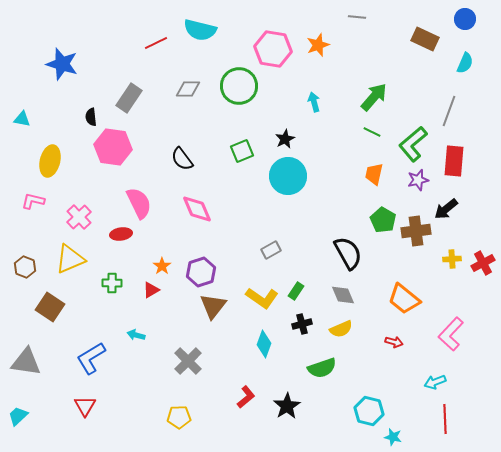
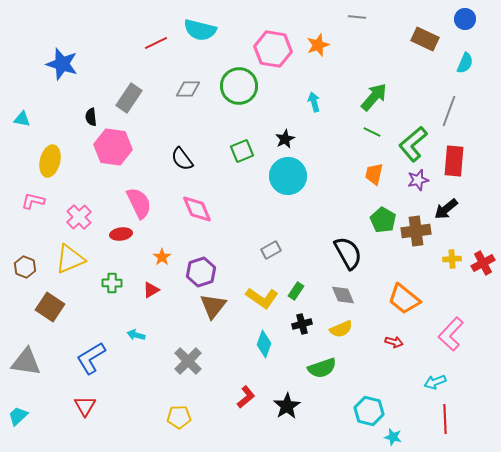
orange star at (162, 266): moved 9 px up
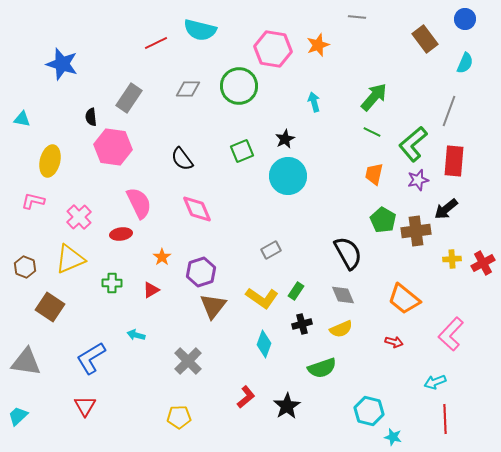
brown rectangle at (425, 39): rotated 28 degrees clockwise
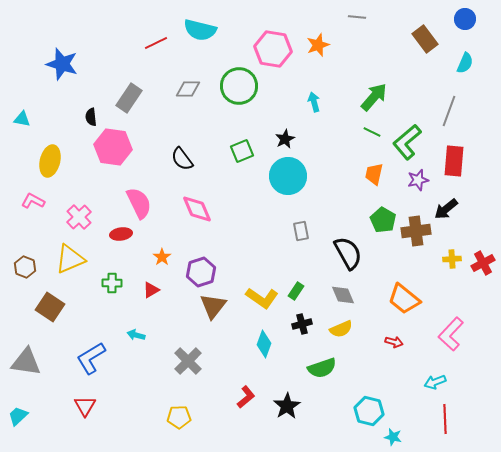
green L-shape at (413, 144): moved 6 px left, 2 px up
pink L-shape at (33, 201): rotated 15 degrees clockwise
gray rectangle at (271, 250): moved 30 px right, 19 px up; rotated 72 degrees counterclockwise
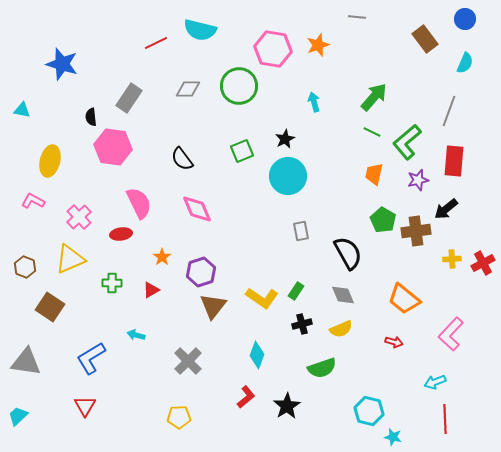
cyan triangle at (22, 119): moved 9 px up
cyan diamond at (264, 344): moved 7 px left, 11 px down
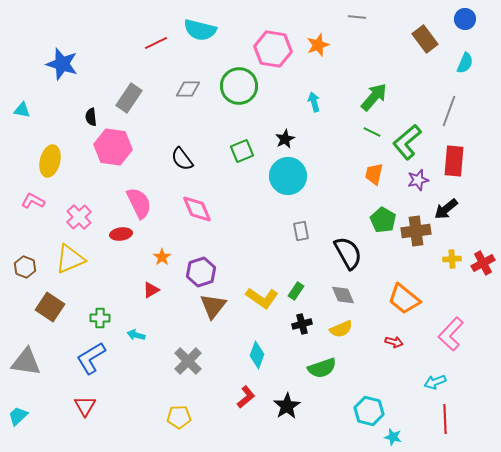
green cross at (112, 283): moved 12 px left, 35 px down
